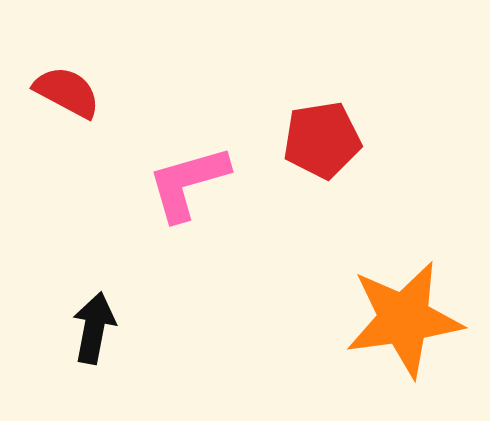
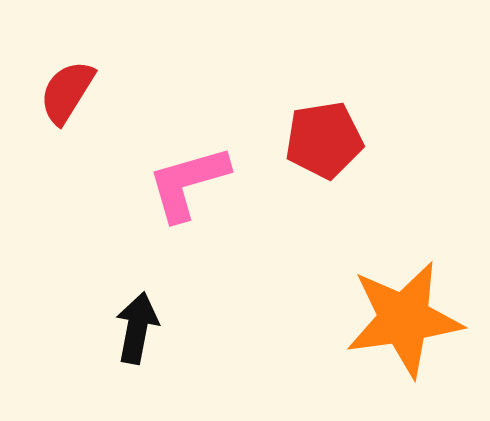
red semicircle: rotated 86 degrees counterclockwise
red pentagon: moved 2 px right
black arrow: moved 43 px right
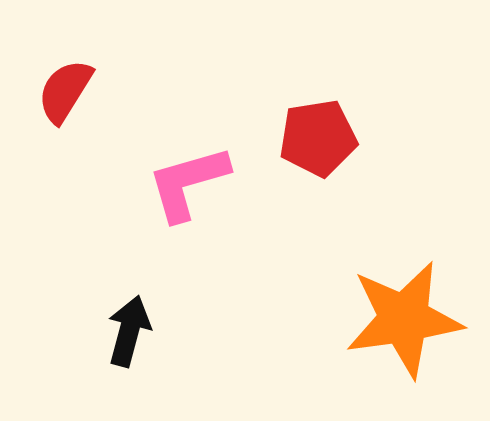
red semicircle: moved 2 px left, 1 px up
red pentagon: moved 6 px left, 2 px up
black arrow: moved 8 px left, 3 px down; rotated 4 degrees clockwise
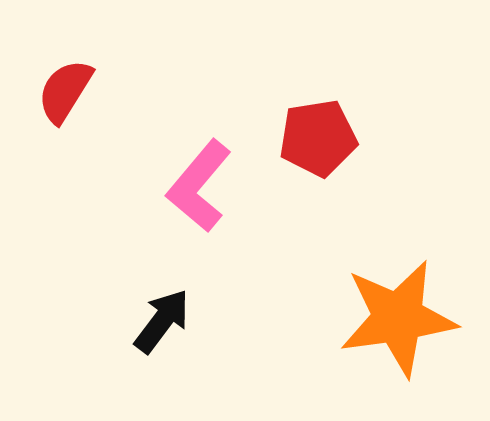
pink L-shape: moved 11 px right, 3 px down; rotated 34 degrees counterclockwise
orange star: moved 6 px left, 1 px up
black arrow: moved 33 px right, 10 px up; rotated 22 degrees clockwise
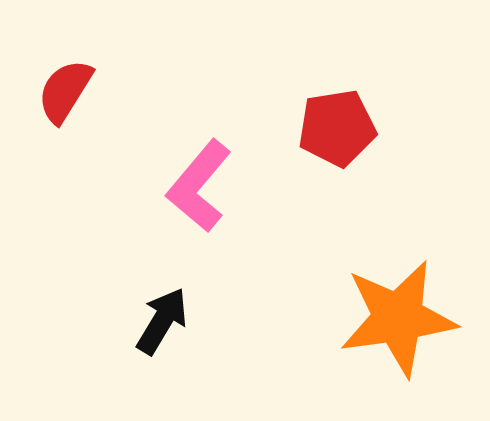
red pentagon: moved 19 px right, 10 px up
black arrow: rotated 6 degrees counterclockwise
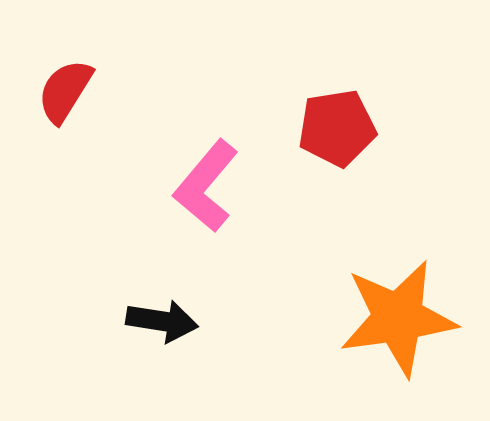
pink L-shape: moved 7 px right
black arrow: rotated 68 degrees clockwise
